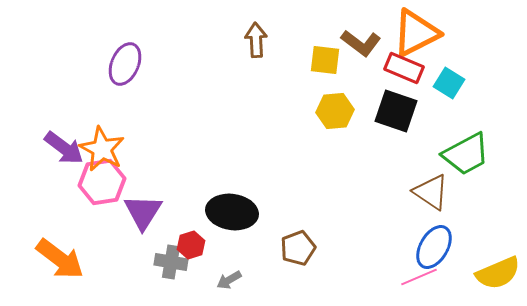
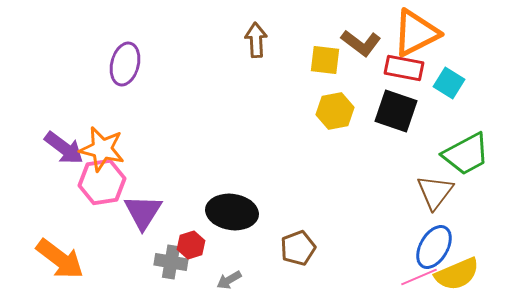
purple ellipse: rotated 9 degrees counterclockwise
red rectangle: rotated 12 degrees counterclockwise
yellow hexagon: rotated 6 degrees counterclockwise
orange star: rotated 15 degrees counterclockwise
brown triangle: moved 4 px right; rotated 33 degrees clockwise
yellow semicircle: moved 41 px left, 1 px down
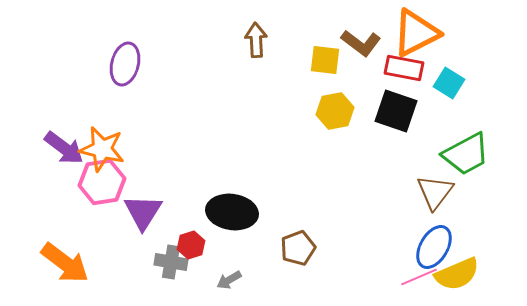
orange arrow: moved 5 px right, 4 px down
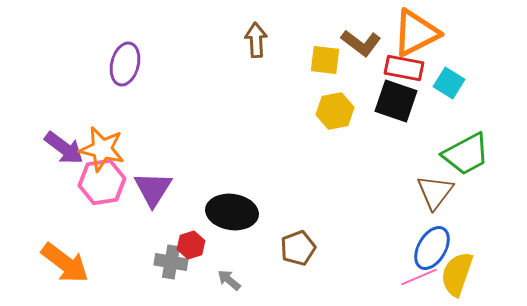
black square: moved 10 px up
purple triangle: moved 10 px right, 23 px up
blue ellipse: moved 2 px left, 1 px down
yellow semicircle: rotated 132 degrees clockwise
gray arrow: rotated 70 degrees clockwise
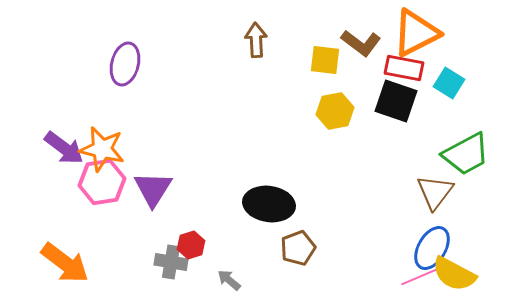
black ellipse: moved 37 px right, 8 px up
yellow semicircle: moved 3 px left; rotated 81 degrees counterclockwise
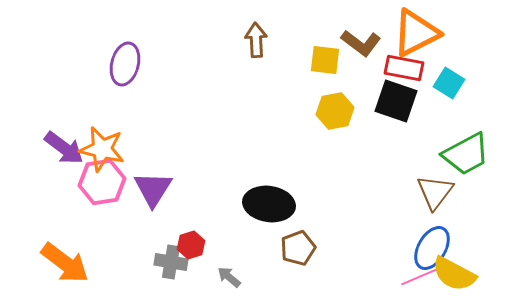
gray arrow: moved 3 px up
